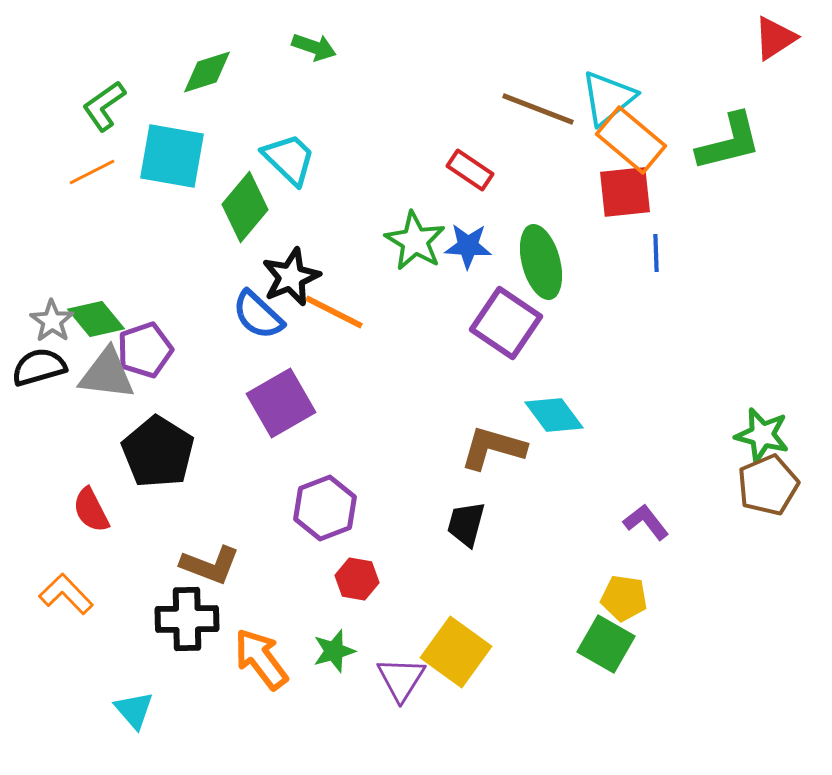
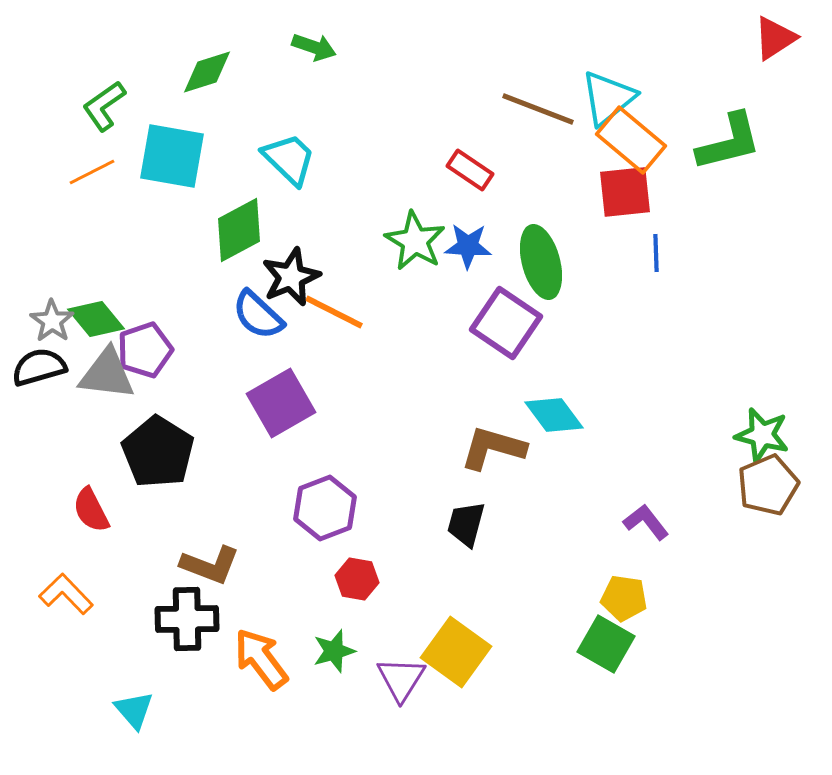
green diamond at (245, 207): moved 6 px left, 23 px down; rotated 22 degrees clockwise
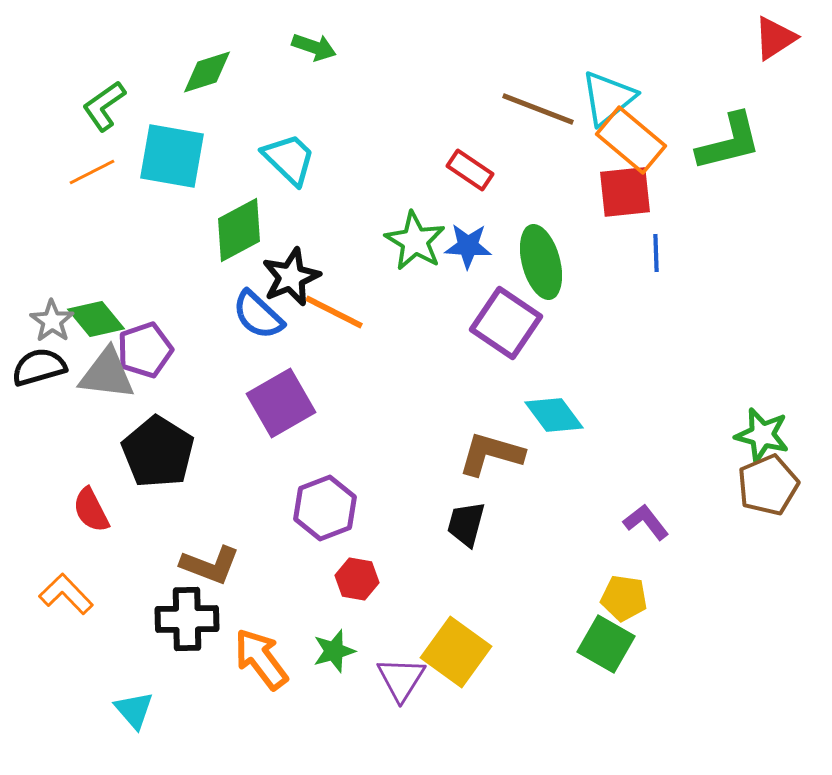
brown L-shape at (493, 448): moved 2 px left, 6 px down
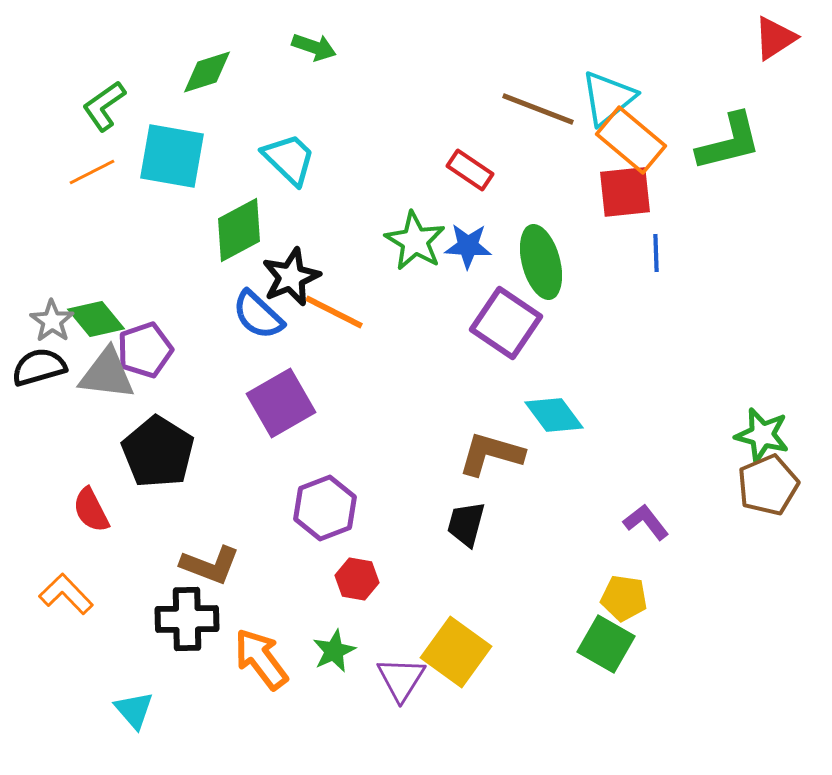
green star at (334, 651): rotated 9 degrees counterclockwise
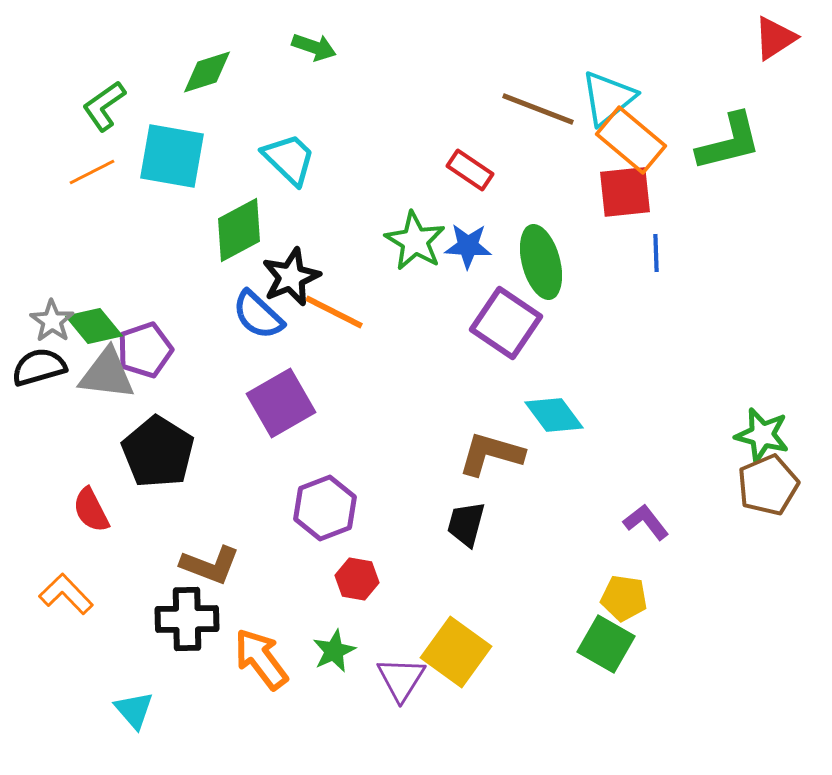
green diamond at (96, 319): moved 2 px left, 7 px down
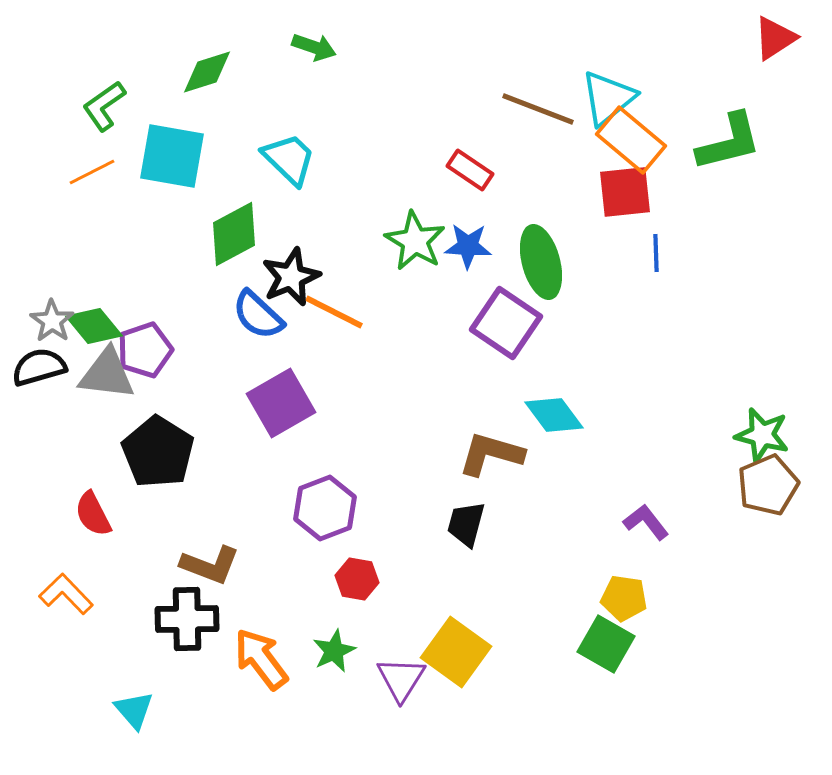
green diamond at (239, 230): moved 5 px left, 4 px down
red semicircle at (91, 510): moved 2 px right, 4 px down
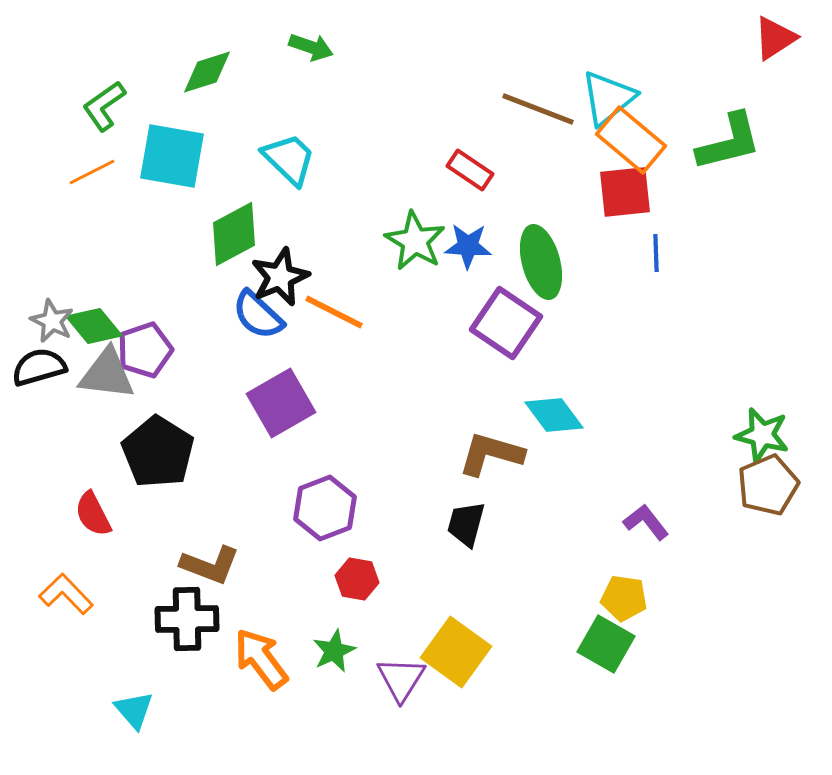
green arrow at (314, 47): moved 3 px left
black star at (291, 277): moved 11 px left
gray star at (52, 321): rotated 9 degrees counterclockwise
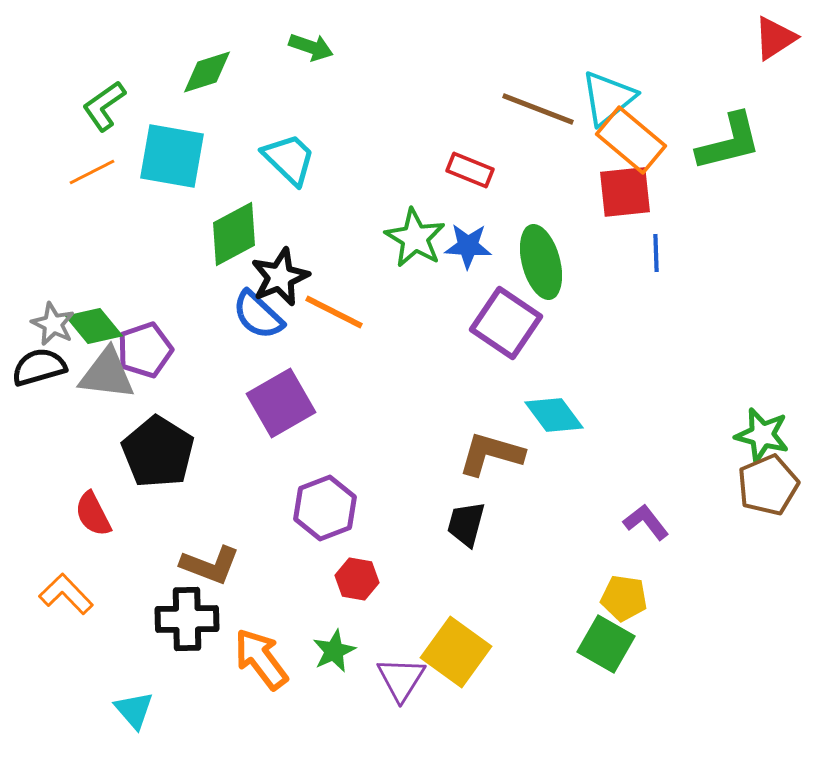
red rectangle at (470, 170): rotated 12 degrees counterclockwise
green star at (415, 241): moved 3 px up
gray star at (52, 321): moved 1 px right, 3 px down
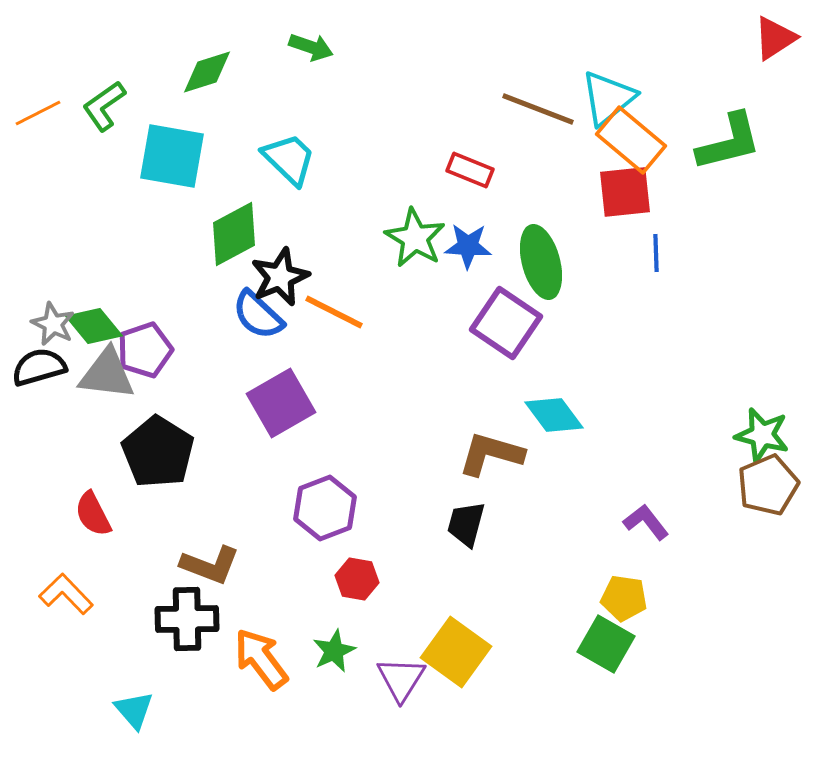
orange line at (92, 172): moved 54 px left, 59 px up
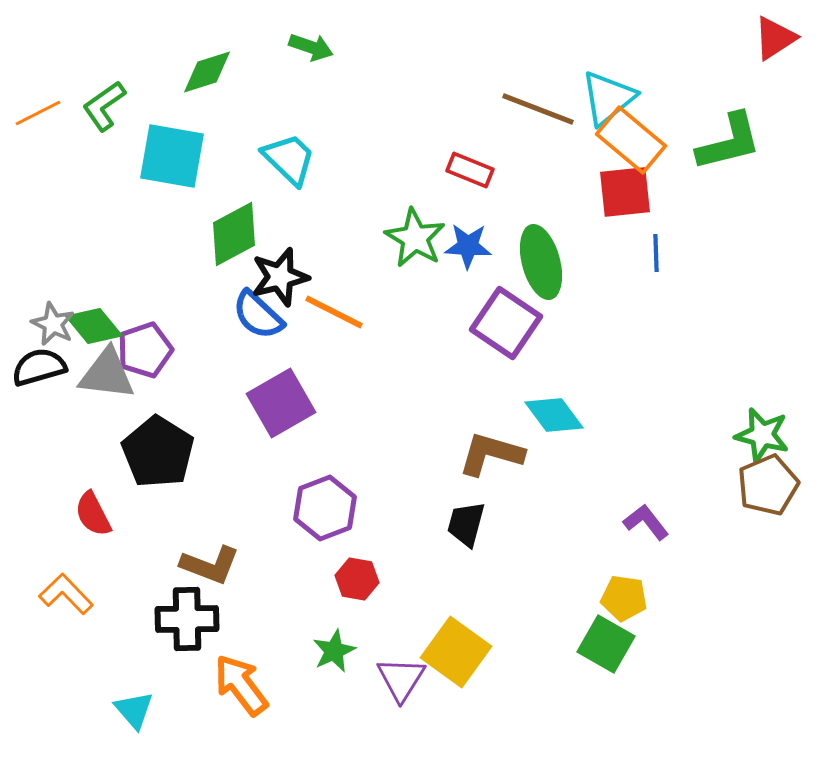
black star at (280, 277): rotated 8 degrees clockwise
orange arrow at (261, 659): moved 20 px left, 26 px down
